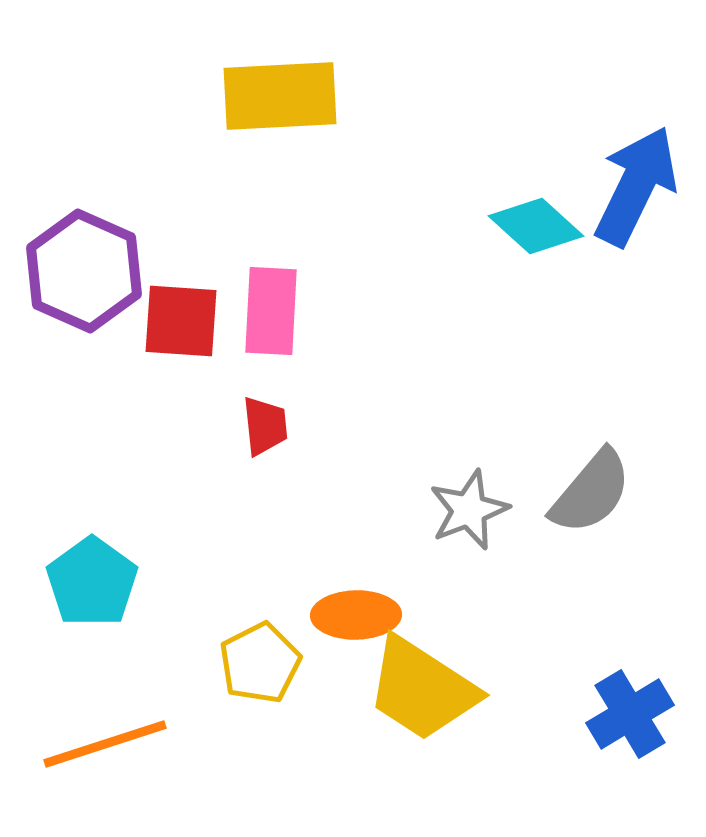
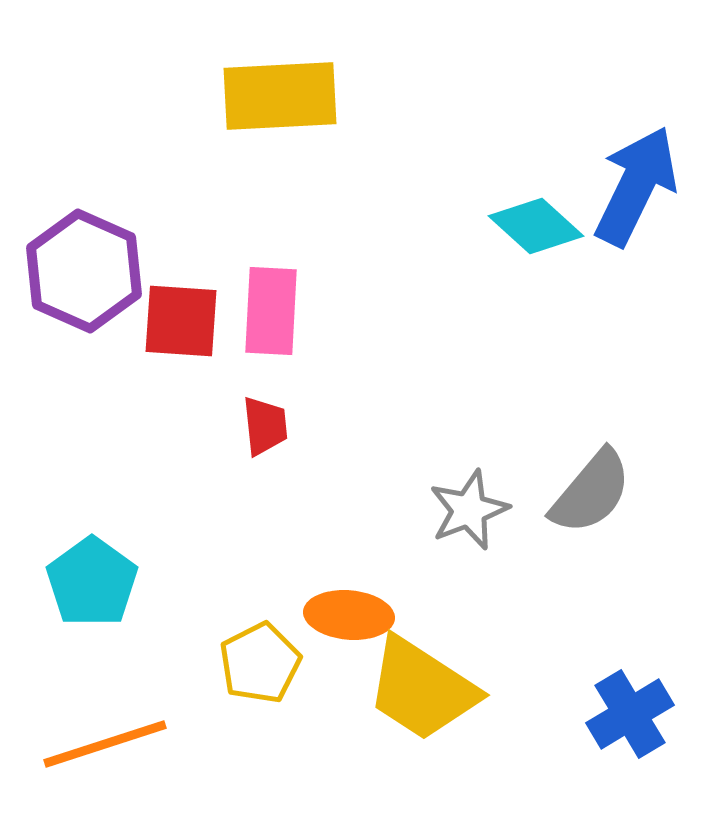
orange ellipse: moved 7 px left; rotated 6 degrees clockwise
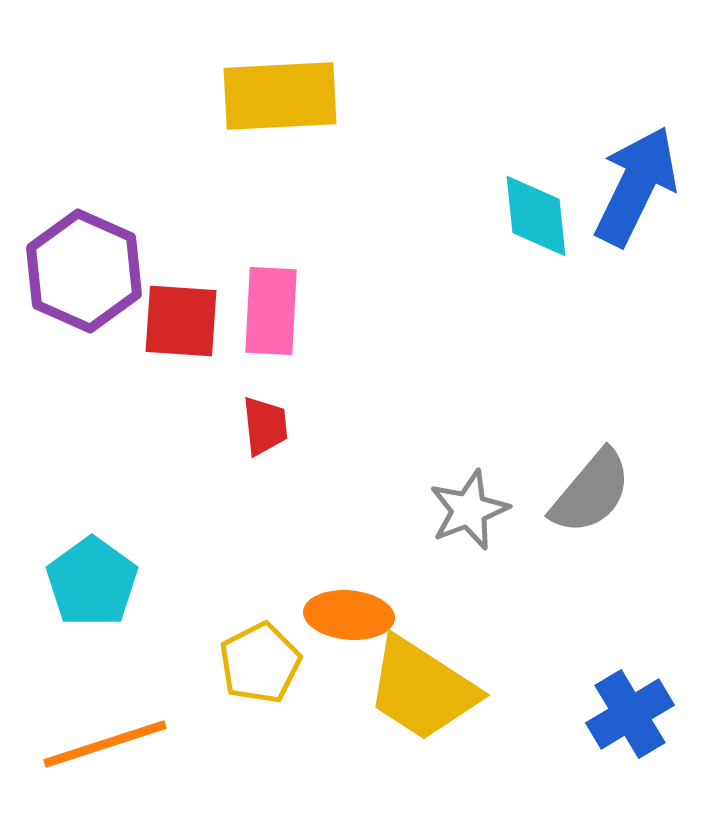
cyan diamond: moved 10 px up; rotated 42 degrees clockwise
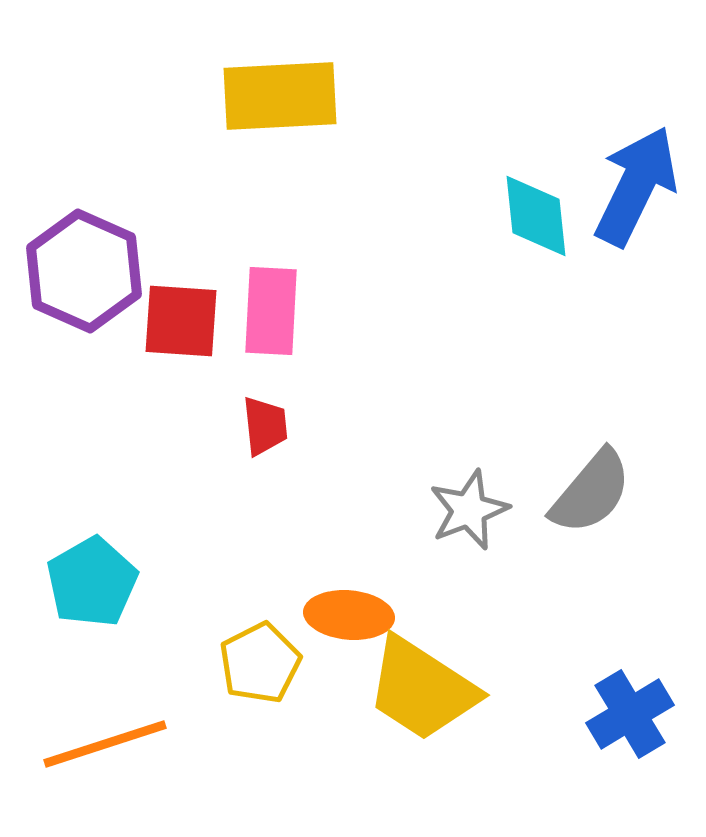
cyan pentagon: rotated 6 degrees clockwise
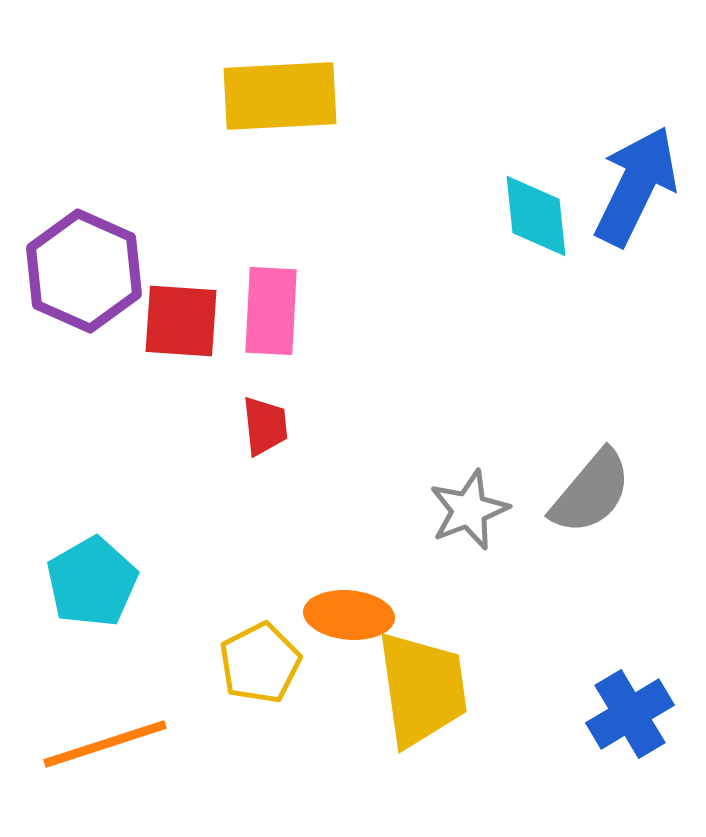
yellow trapezoid: rotated 131 degrees counterclockwise
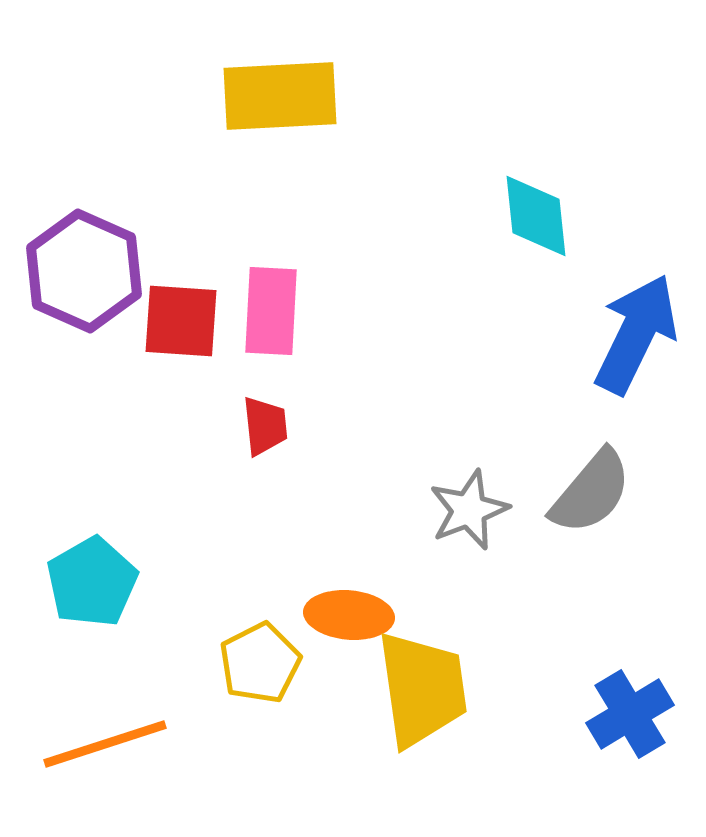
blue arrow: moved 148 px down
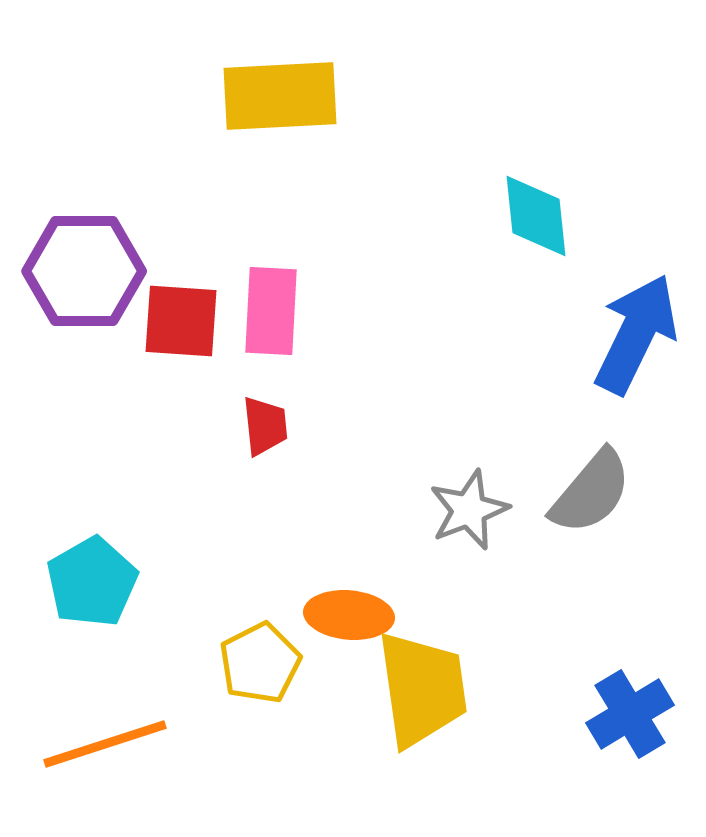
purple hexagon: rotated 24 degrees counterclockwise
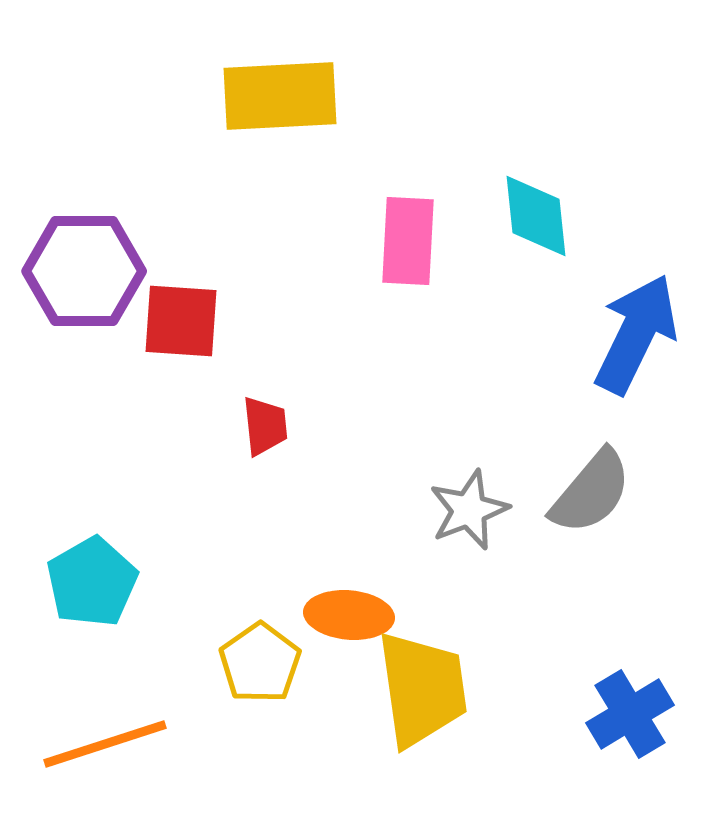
pink rectangle: moved 137 px right, 70 px up
yellow pentagon: rotated 8 degrees counterclockwise
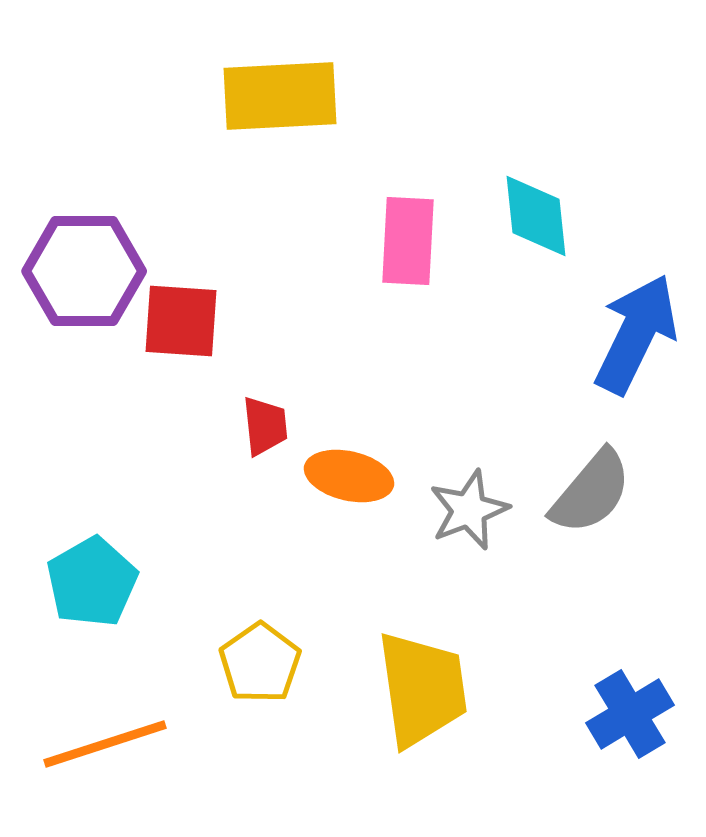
orange ellipse: moved 139 px up; rotated 8 degrees clockwise
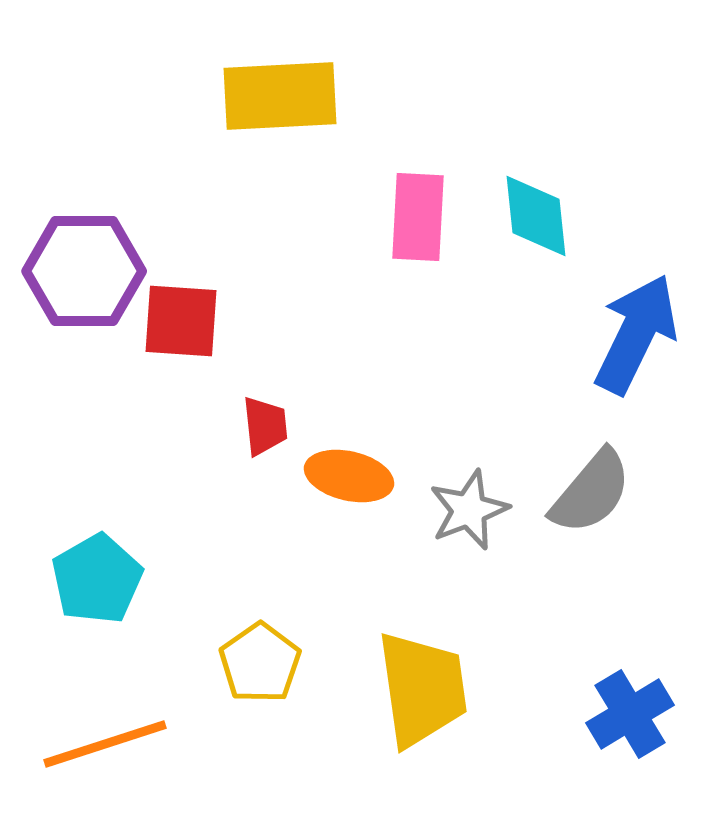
pink rectangle: moved 10 px right, 24 px up
cyan pentagon: moved 5 px right, 3 px up
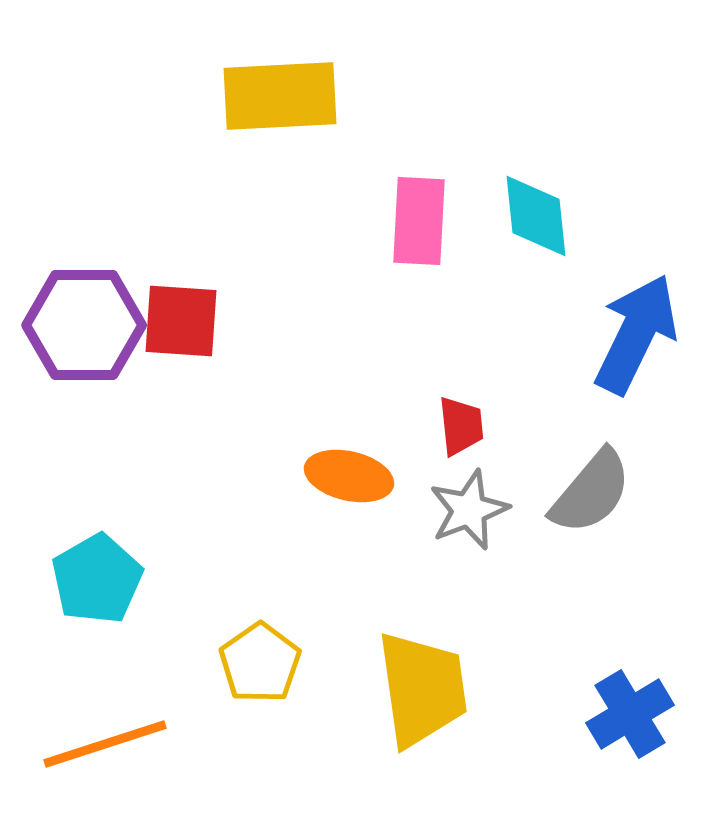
pink rectangle: moved 1 px right, 4 px down
purple hexagon: moved 54 px down
red trapezoid: moved 196 px right
